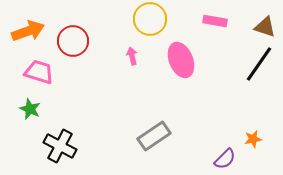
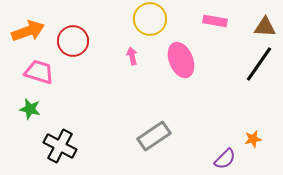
brown triangle: rotated 15 degrees counterclockwise
green star: rotated 10 degrees counterclockwise
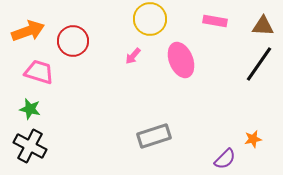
brown triangle: moved 2 px left, 1 px up
pink arrow: moved 1 px right; rotated 126 degrees counterclockwise
gray rectangle: rotated 16 degrees clockwise
black cross: moved 30 px left
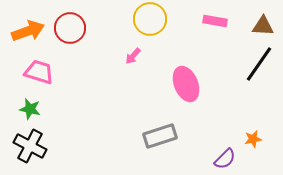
red circle: moved 3 px left, 13 px up
pink ellipse: moved 5 px right, 24 px down
gray rectangle: moved 6 px right
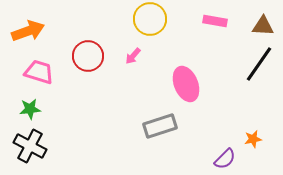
red circle: moved 18 px right, 28 px down
green star: rotated 20 degrees counterclockwise
gray rectangle: moved 10 px up
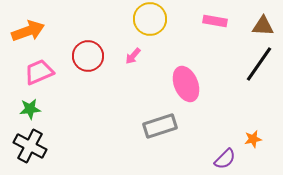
pink trapezoid: rotated 40 degrees counterclockwise
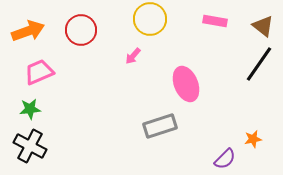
brown triangle: rotated 35 degrees clockwise
red circle: moved 7 px left, 26 px up
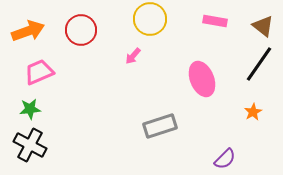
pink ellipse: moved 16 px right, 5 px up
orange star: moved 27 px up; rotated 18 degrees counterclockwise
black cross: moved 1 px up
